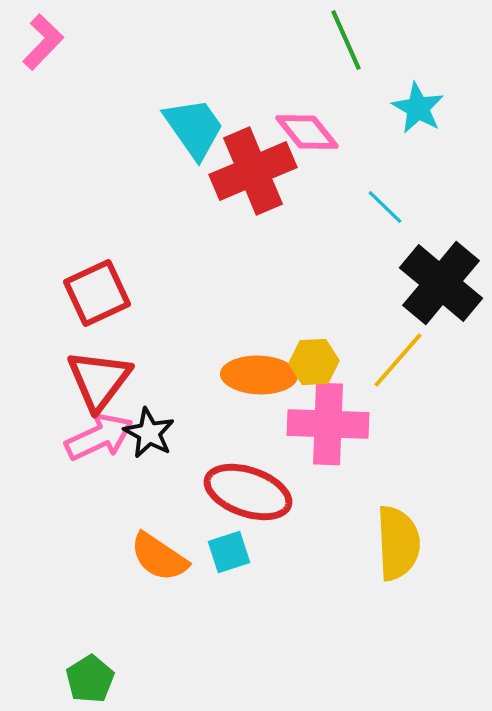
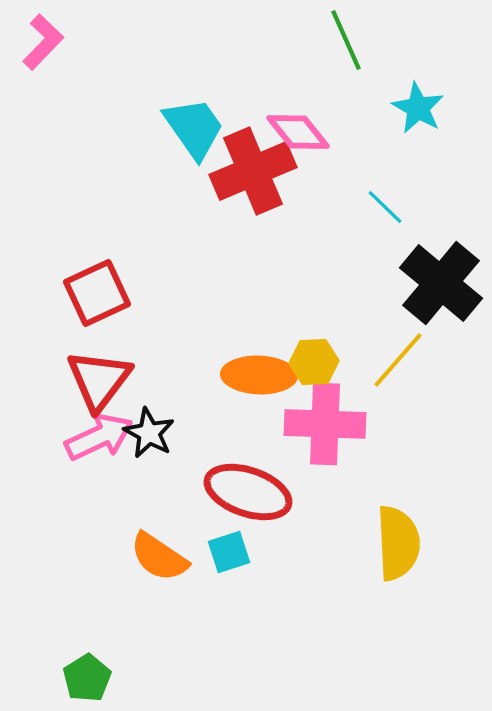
pink diamond: moved 9 px left
pink cross: moved 3 px left
green pentagon: moved 3 px left, 1 px up
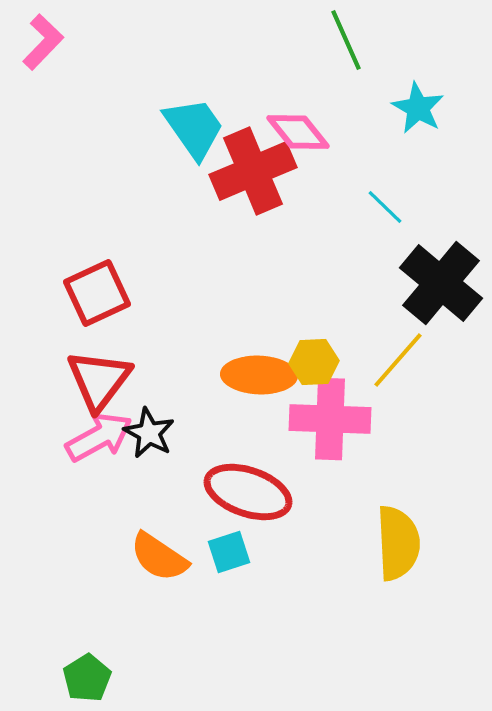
pink cross: moved 5 px right, 5 px up
pink arrow: rotated 4 degrees counterclockwise
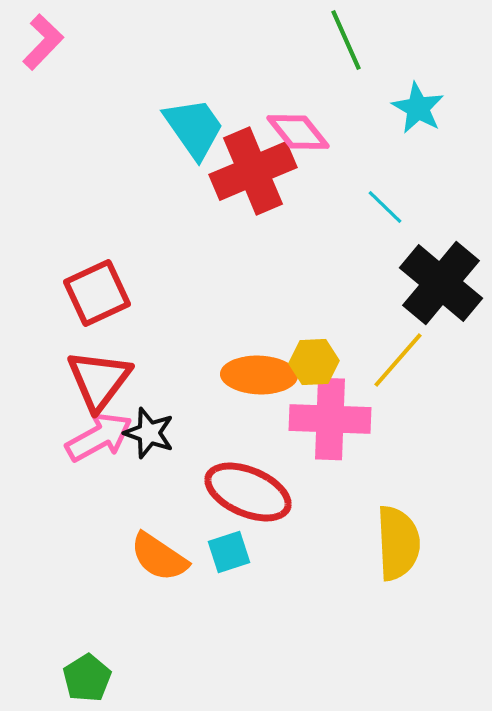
black star: rotated 9 degrees counterclockwise
red ellipse: rotated 4 degrees clockwise
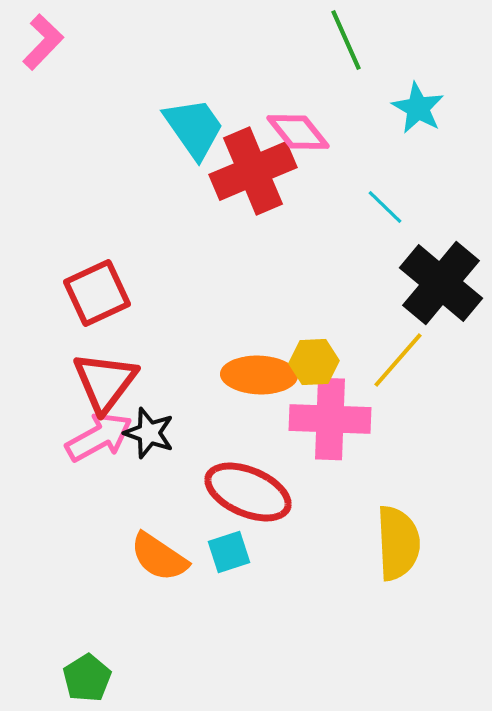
red triangle: moved 6 px right, 2 px down
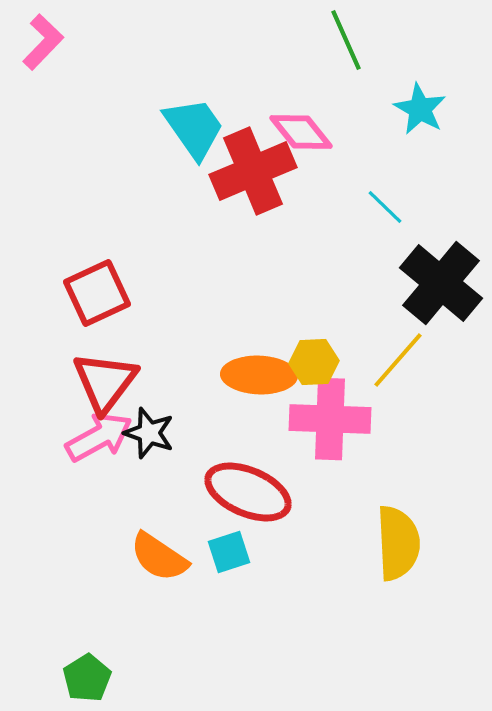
cyan star: moved 2 px right, 1 px down
pink diamond: moved 3 px right
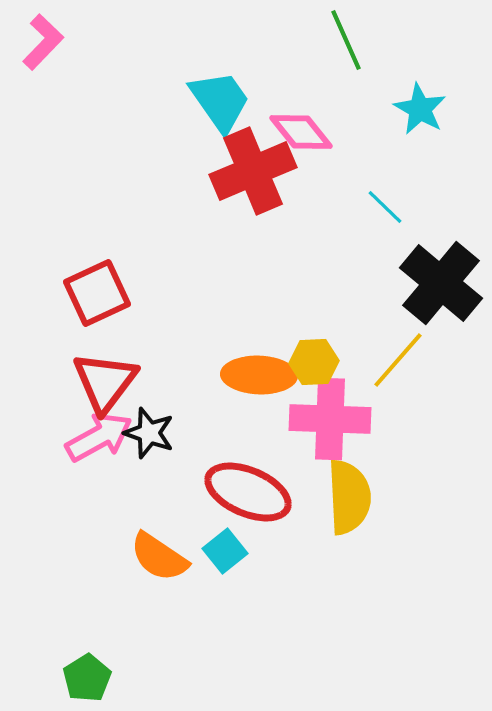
cyan trapezoid: moved 26 px right, 27 px up
yellow semicircle: moved 49 px left, 46 px up
cyan square: moved 4 px left, 1 px up; rotated 21 degrees counterclockwise
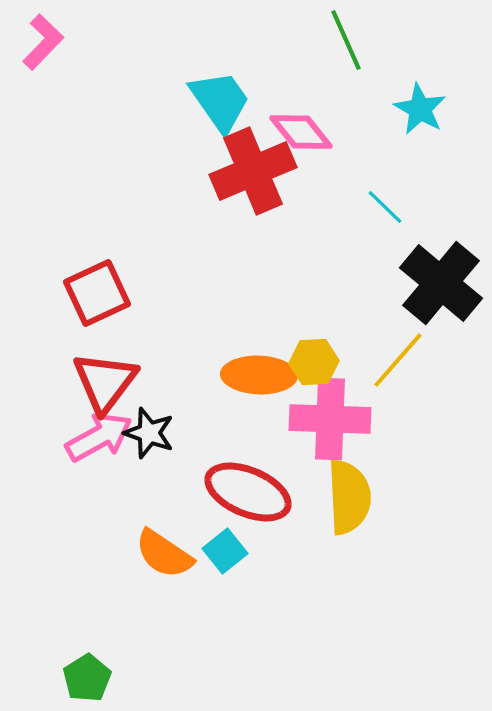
orange semicircle: moved 5 px right, 3 px up
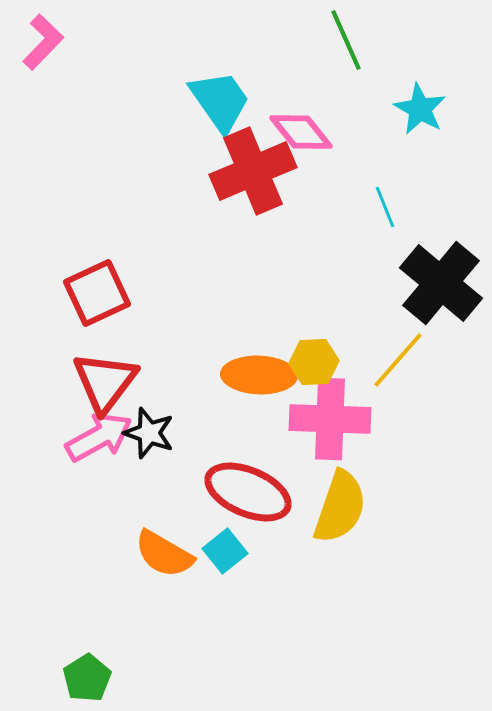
cyan line: rotated 24 degrees clockwise
yellow semicircle: moved 9 px left, 10 px down; rotated 22 degrees clockwise
orange semicircle: rotated 4 degrees counterclockwise
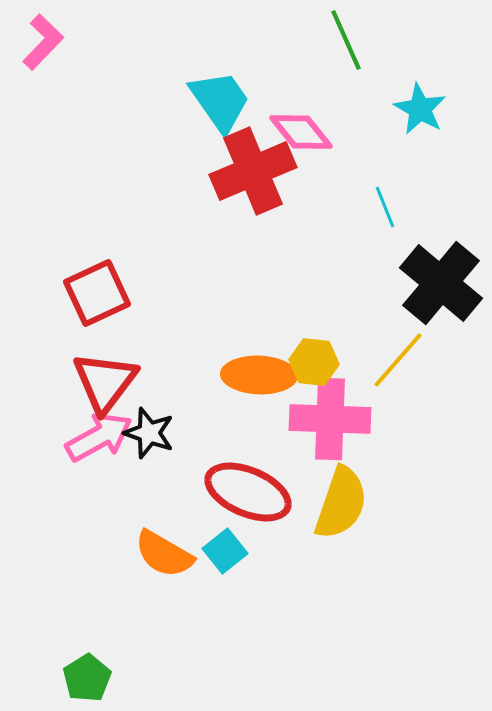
yellow hexagon: rotated 9 degrees clockwise
yellow semicircle: moved 1 px right, 4 px up
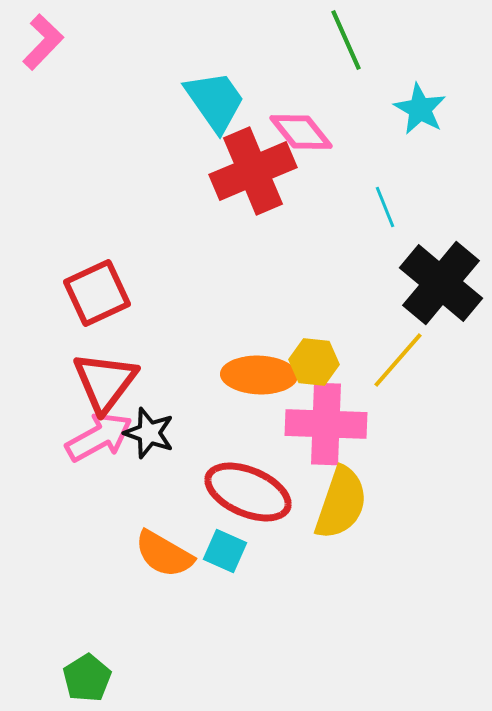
cyan trapezoid: moved 5 px left
pink cross: moved 4 px left, 5 px down
cyan square: rotated 27 degrees counterclockwise
